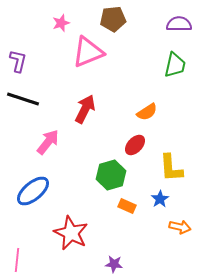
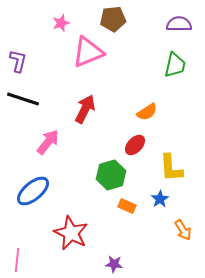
orange arrow: moved 3 px right, 3 px down; rotated 45 degrees clockwise
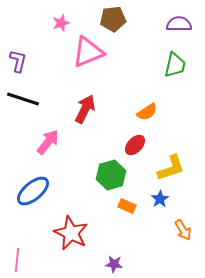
yellow L-shape: rotated 104 degrees counterclockwise
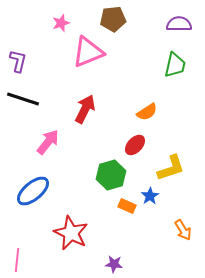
blue star: moved 10 px left, 3 px up
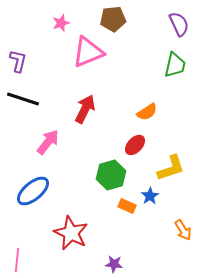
purple semicircle: rotated 65 degrees clockwise
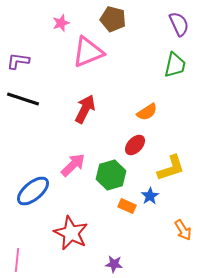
brown pentagon: rotated 20 degrees clockwise
purple L-shape: rotated 95 degrees counterclockwise
pink arrow: moved 25 px right, 23 px down; rotated 8 degrees clockwise
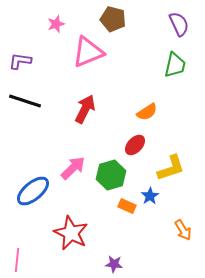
pink star: moved 5 px left, 1 px down
purple L-shape: moved 2 px right
black line: moved 2 px right, 2 px down
pink arrow: moved 3 px down
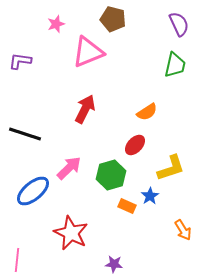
black line: moved 33 px down
pink arrow: moved 4 px left
